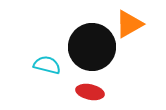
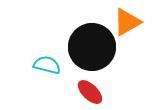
orange triangle: moved 2 px left, 2 px up
red ellipse: rotated 32 degrees clockwise
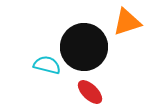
orange triangle: rotated 12 degrees clockwise
black circle: moved 8 px left
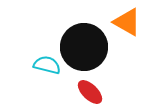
orange triangle: rotated 48 degrees clockwise
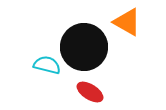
red ellipse: rotated 12 degrees counterclockwise
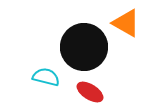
orange triangle: moved 1 px left, 1 px down
cyan semicircle: moved 1 px left, 12 px down
